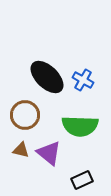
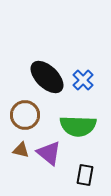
blue cross: rotated 15 degrees clockwise
green semicircle: moved 2 px left
black rectangle: moved 3 px right, 5 px up; rotated 55 degrees counterclockwise
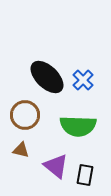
purple triangle: moved 7 px right, 13 px down
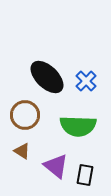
blue cross: moved 3 px right, 1 px down
brown triangle: moved 1 px right, 1 px down; rotated 18 degrees clockwise
